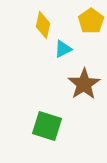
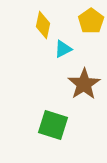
green square: moved 6 px right, 1 px up
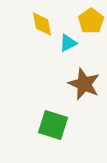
yellow diamond: moved 1 px left, 1 px up; rotated 24 degrees counterclockwise
cyan triangle: moved 5 px right, 6 px up
brown star: rotated 16 degrees counterclockwise
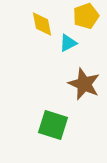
yellow pentagon: moved 5 px left, 5 px up; rotated 15 degrees clockwise
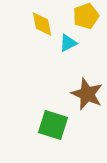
brown star: moved 3 px right, 10 px down
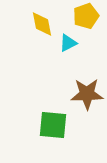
brown star: rotated 24 degrees counterclockwise
green square: rotated 12 degrees counterclockwise
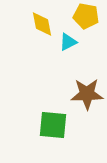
yellow pentagon: rotated 30 degrees clockwise
cyan triangle: moved 1 px up
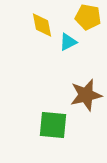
yellow pentagon: moved 2 px right, 1 px down
yellow diamond: moved 1 px down
brown star: moved 1 px left, 1 px down; rotated 12 degrees counterclockwise
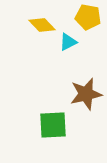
yellow diamond: rotated 32 degrees counterclockwise
brown star: moved 1 px up
green square: rotated 8 degrees counterclockwise
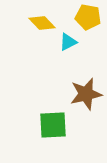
yellow diamond: moved 2 px up
